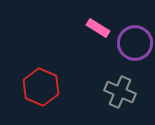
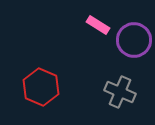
pink rectangle: moved 3 px up
purple circle: moved 1 px left, 3 px up
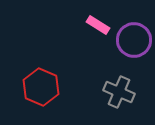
gray cross: moved 1 px left
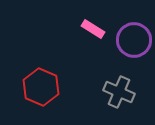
pink rectangle: moved 5 px left, 4 px down
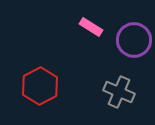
pink rectangle: moved 2 px left, 2 px up
red hexagon: moved 1 px left, 1 px up; rotated 9 degrees clockwise
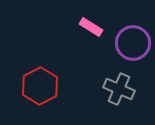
purple circle: moved 1 px left, 3 px down
gray cross: moved 3 px up
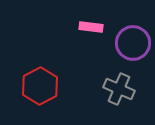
pink rectangle: rotated 25 degrees counterclockwise
